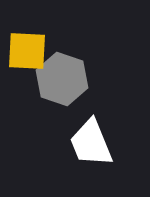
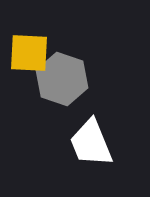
yellow square: moved 2 px right, 2 px down
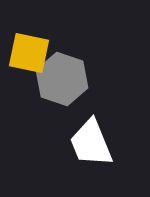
yellow square: rotated 9 degrees clockwise
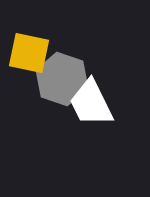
white trapezoid: moved 40 px up; rotated 4 degrees counterclockwise
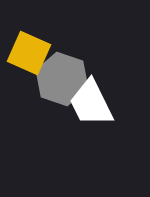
yellow square: rotated 12 degrees clockwise
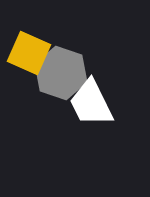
gray hexagon: moved 1 px left, 6 px up
